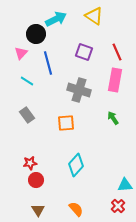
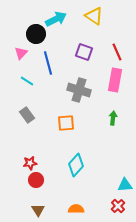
green arrow: rotated 40 degrees clockwise
orange semicircle: rotated 49 degrees counterclockwise
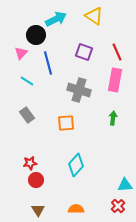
black circle: moved 1 px down
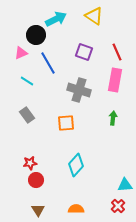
pink triangle: rotated 24 degrees clockwise
blue line: rotated 15 degrees counterclockwise
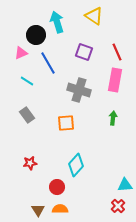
cyan arrow: moved 1 px right, 3 px down; rotated 80 degrees counterclockwise
red circle: moved 21 px right, 7 px down
orange semicircle: moved 16 px left
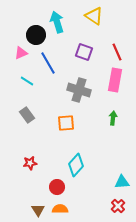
cyan triangle: moved 3 px left, 3 px up
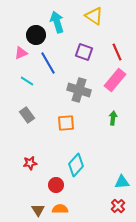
pink rectangle: rotated 30 degrees clockwise
red circle: moved 1 px left, 2 px up
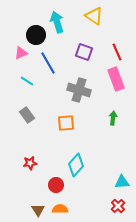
pink rectangle: moved 1 px right, 1 px up; rotated 60 degrees counterclockwise
